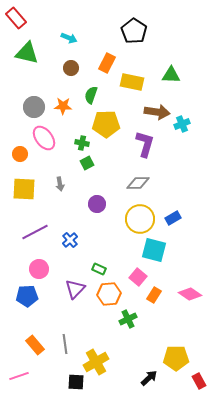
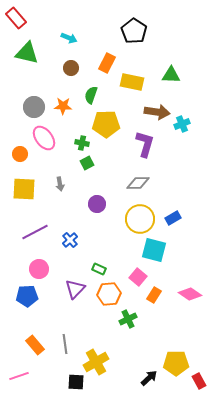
yellow pentagon at (176, 358): moved 5 px down
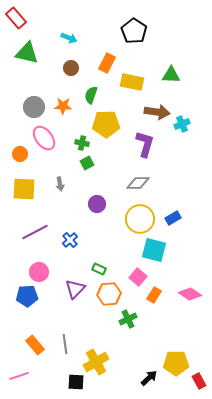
pink circle at (39, 269): moved 3 px down
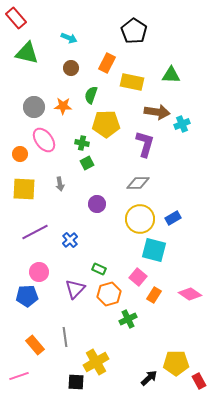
pink ellipse at (44, 138): moved 2 px down
orange hexagon at (109, 294): rotated 10 degrees counterclockwise
gray line at (65, 344): moved 7 px up
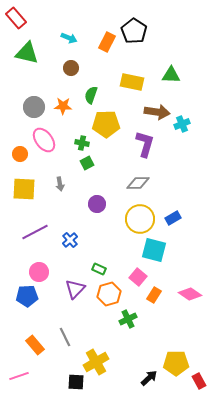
orange rectangle at (107, 63): moved 21 px up
gray line at (65, 337): rotated 18 degrees counterclockwise
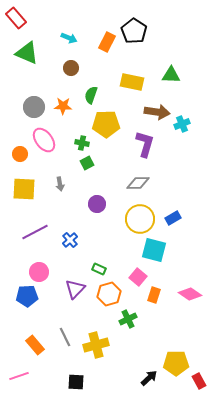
green triangle at (27, 53): rotated 10 degrees clockwise
orange rectangle at (154, 295): rotated 14 degrees counterclockwise
yellow cross at (96, 362): moved 17 px up; rotated 15 degrees clockwise
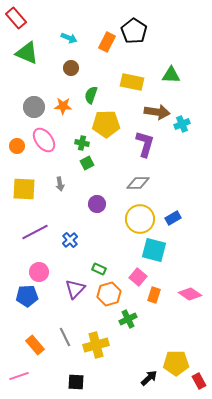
orange circle at (20, 154): moved 3 px left, 8 px up
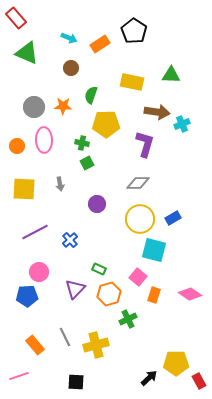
orange rectangle at (107, 42): moved 7 px left, 2 px down; rotated 30 degrees clockwise
pink ellipse at (44, 140): rotated 35 degrees clockwise
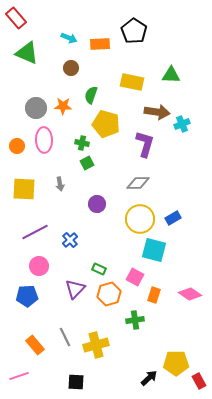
orange rectangle at (100, 44): rotated 30 degrees clockwise
gray circle at (34, 107): moved 2 px right, 1 px down
yellow pentagon at (106, 124): rotated 16 degrees clockwise
pink circle at (39, 272): moved 6 px up
pink square at (138, 277): moved 3 px left; rotated 12 degrees counterclockwise
green cross at (128, 319): moved 7 px right, 1 px down; rotated 18 degrees clockwise
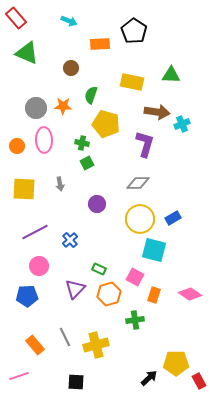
cyan arrow at (69, 38): moved 17 px up
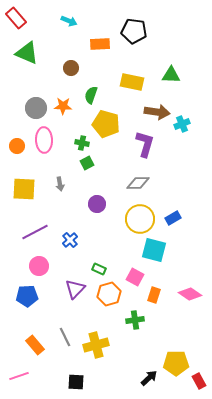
black pentagon at (134, 31): rotated 25 degrees counterclockwise
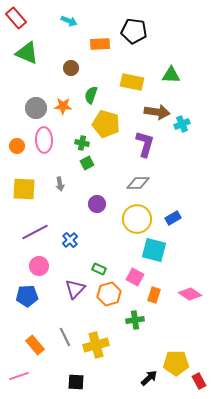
yellow circle at (140, 219): moved 3 px left
